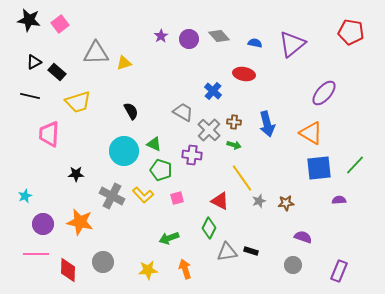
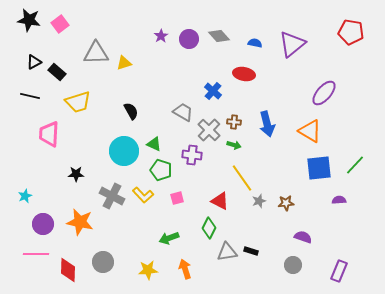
orange triangle at (311, 133): moved 1 px left, 2 px up
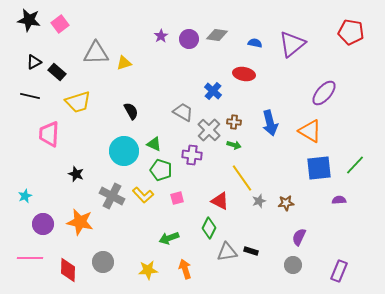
gray diamond at (219, 36): moved 2 px left, 1 px up; rotated 40 degrees counterclockwise
blue arrow at (267, 124): moved 3 px right, 1 px up
black star at (76, 174): rotated 21 degrees clockwise
purple semicircle at (303, 237): moved 4 px left; rotated 84 degrees counterclockwise
pink line at (36, 254): moved 6 px left, 4 px down
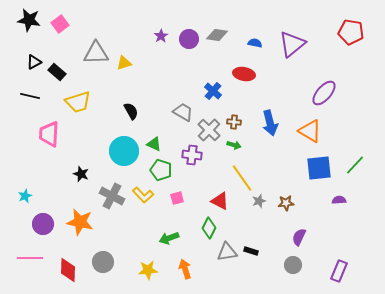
black star at (76, 174): moved 5 px right
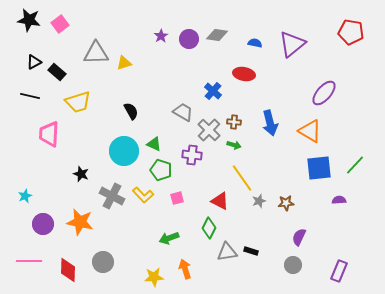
pink line at (30, 258): moved 1 px left, 3 px down
yellow star at (148, 270): moved 6 px right, 7 px down
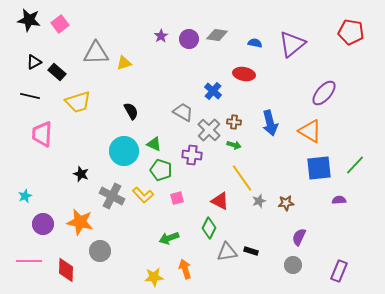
pink trapezoid at (49, 134): moved 7 px left
gray circle at (103, 262): moved 3 px left, 11 px up
red diamond at (68, 270): moved 2 px left
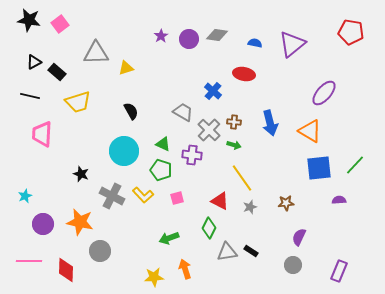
yellow triangle at (124, 63): moved 2 px right, 5 px down
green triangle at (154, 144): moved 9 px right
gray star at (259, 201): moved 9 px left, 6 px down
black rectangle at (251, 251): rotated 16 degrees clockwise
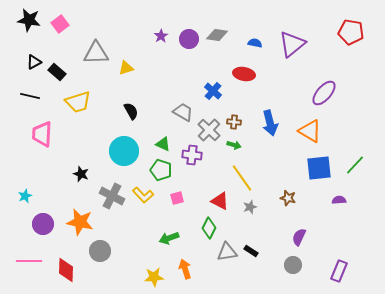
brown star at (286, 203): moved 2 px right, 5 px up; rotated 21 degrees clockwise
